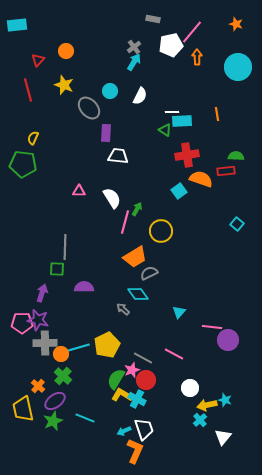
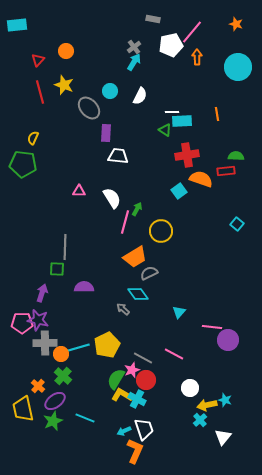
red line at (28, 90): moved 12 px right, 2 px down
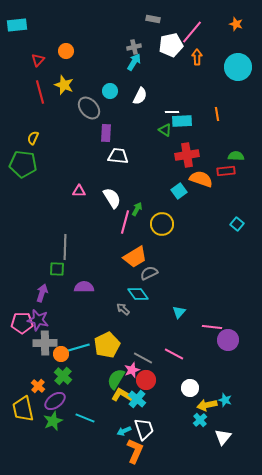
gray cross at (134, 47): rotated 24 degrees clockwise
yellow circle at (161, 231): moved 1 px right, 7 px up
cyan cross at (137, 399): rotated 12 degrees clockwise
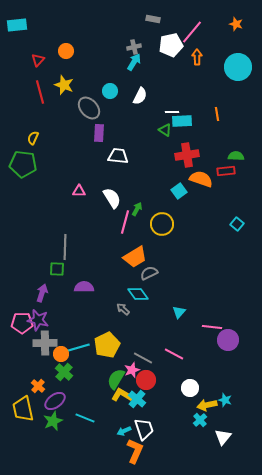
purple rectangle at (106, 133): moved 7 px left
green cross at (63, 376): moved 1 px right, 4 px up
